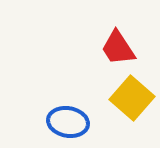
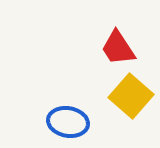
yellow square: moved 1 px left, 2 px up
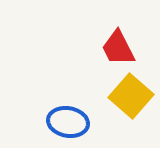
red trapezoid: rotated 6 degrees clockwise
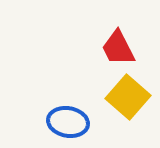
yellow square: moved 3 px left, 1 px down
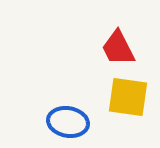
yellow square: rotated 33 degrees counterclockwise
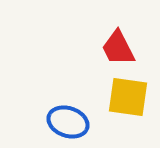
blue ellipse: rotated 9 degrees clockwise
